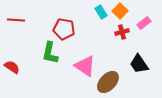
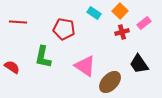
cyan rectangle: moved 7 px left, 1 px down; rotated 24 degrees counterclockwise
red line: moved 2 px right, 2 px down
green L-shape: moved 7 px left, 4 px down
brown ellipse: moved 2 px right
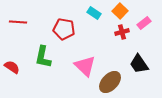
pink triangle: rotated 10 degrees clockwise
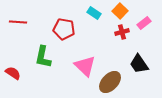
red semicircle: moved 1 px right, 6 px down
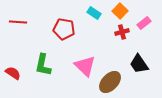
green L-shape: moved 8 px down
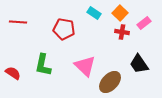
orange square: moved 2 px down
red cross: rotated 24 degrees clockwise
